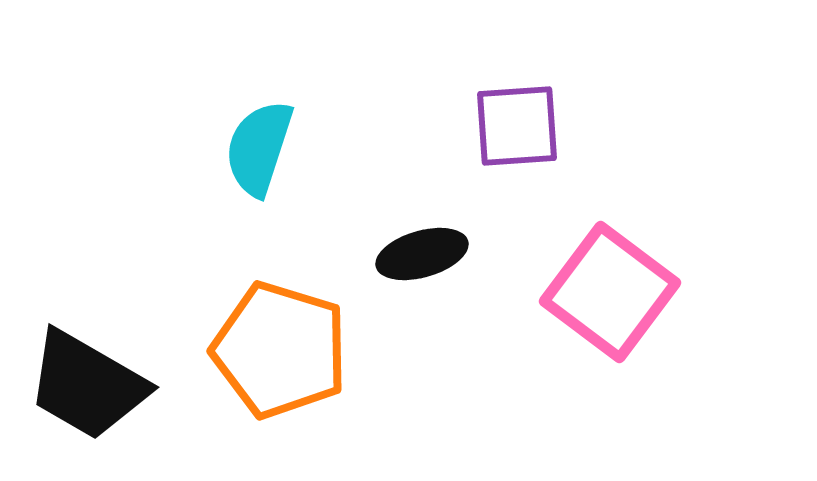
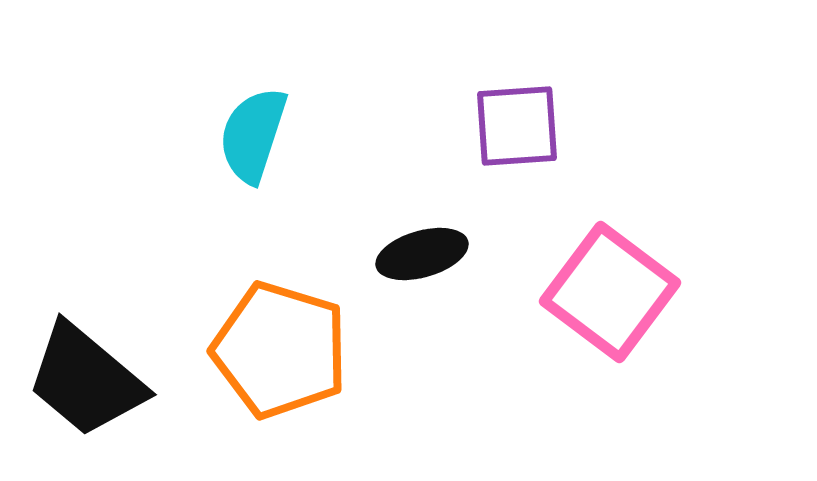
cyan semicircle: moved 6 px left, 13 px up
black trapezoid: moved 1 px left, 5 px up; rotated 10 degrees clockwise
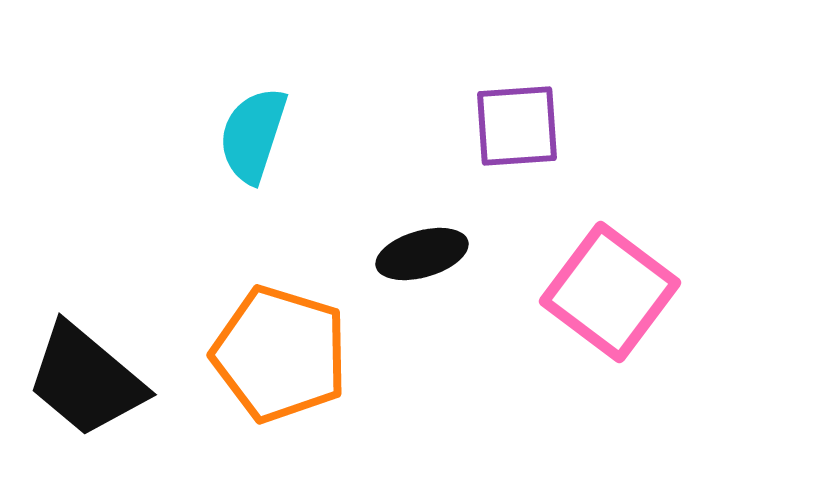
orange pentagon: moved 4 px down
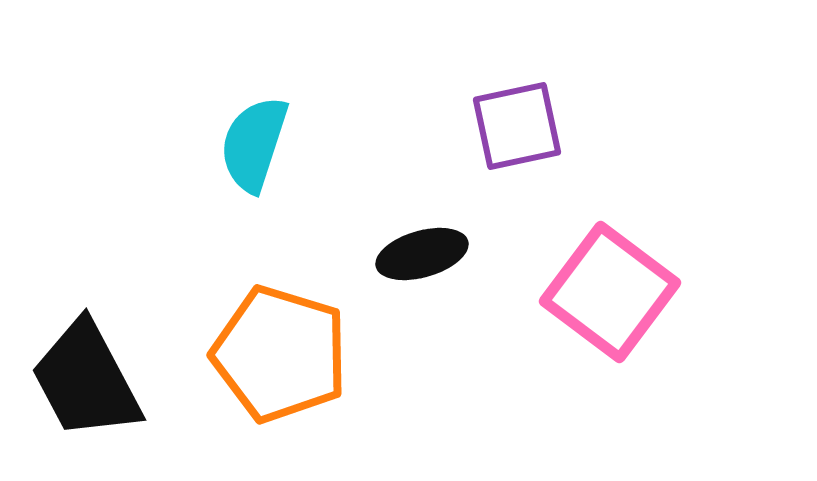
purple square: rotated 8 degrees counterclockwise
cyan semicircle: moved 1 px right, 9 px down
black trapezoid: rotated 22 degrees clockwise
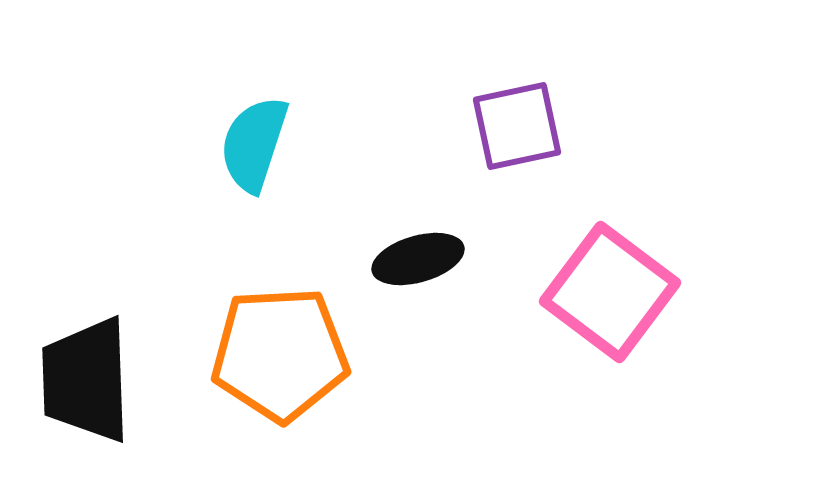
black ellipse: moved 4 px left, 5 px down
orange pentagon: rotated 20 degrees counterclockwise
black trapezoid: rotated 26 degrees clockwise
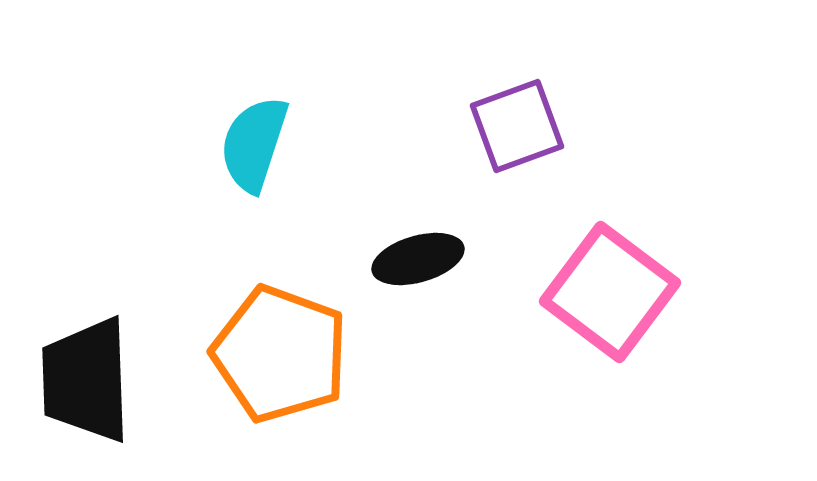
purple square: rotated 8 degrees counterclockwise
orange pentagon: rotated 23 degrees clockwise
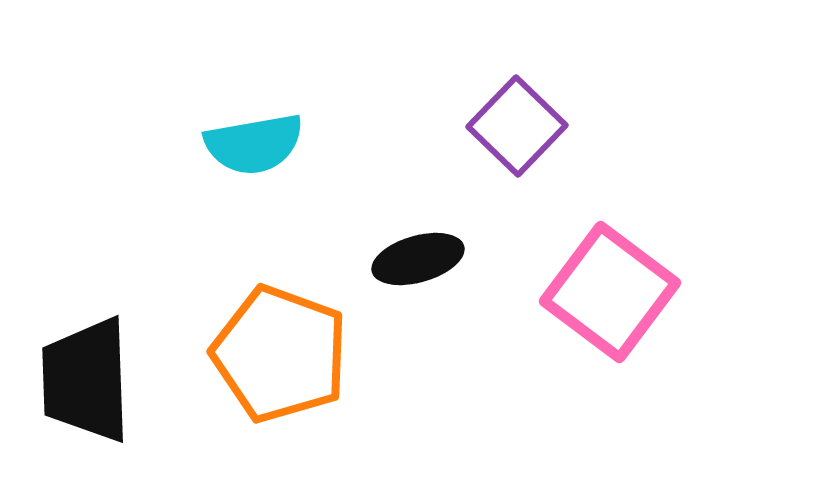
purple square: rotated 26 degrees counterclockwise
cyan semicircle: rotated 118 degrees counterclockwise
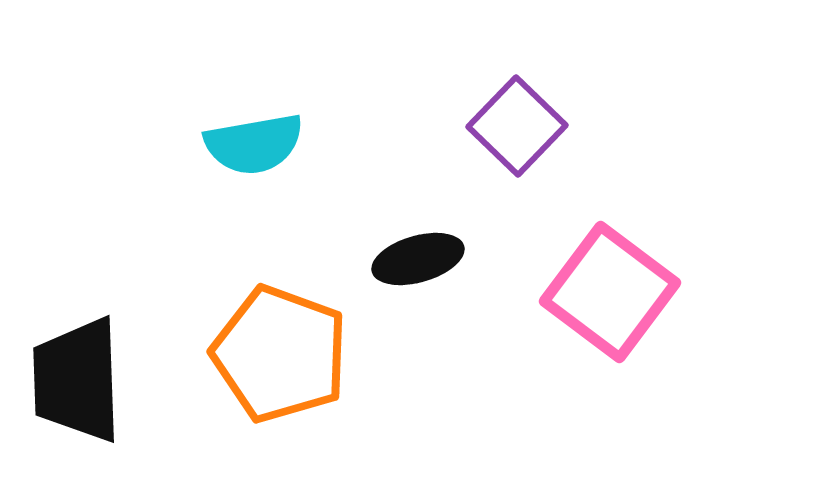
black trapezoid: moved 9 px left
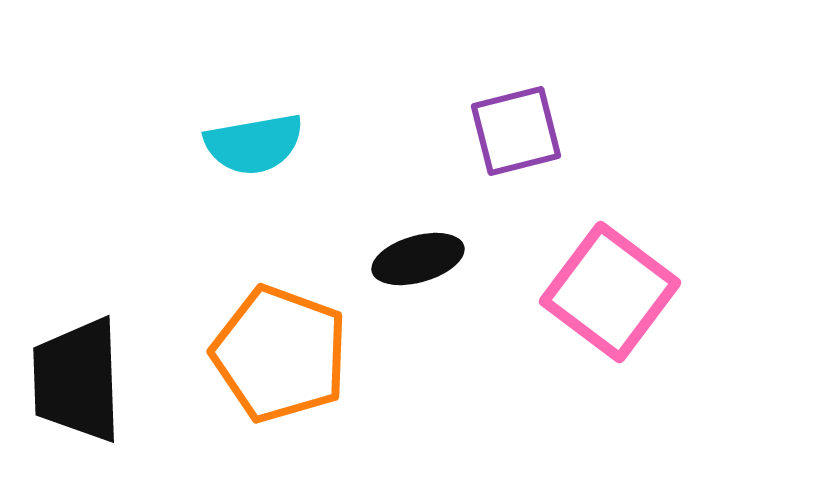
purple square: moved 1 px left, 5 px down; rotated 32 degrees clockwise
